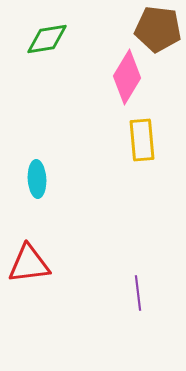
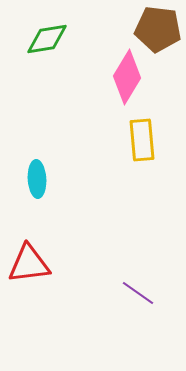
purple line: rotated 48 degrees counterclockwise
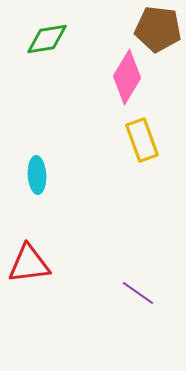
yellow rectangle: rotated 15 degrees counterclockwise
cyan ellipse: moved 4 px up
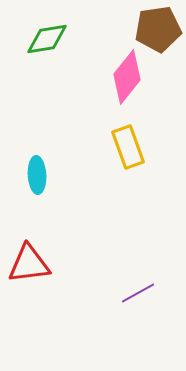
brown pentagon: rotated 15 degrees counterclockwise
pink diamond: rotated 8 degrees clockwise
yellow rectangle: moved 14 px left, 7 px down
purple line: rotated 64 degrees counterclockwise
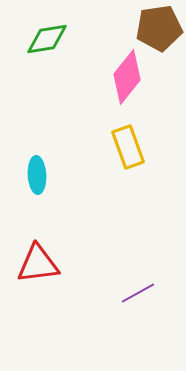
brown pentagon: moved 1 px right, 1 px up
red triangle: moved 9 px right
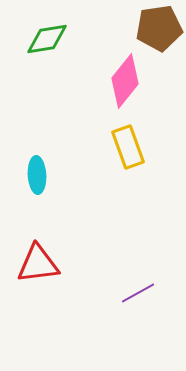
pink diamond: moved 2 px left, 4 px down
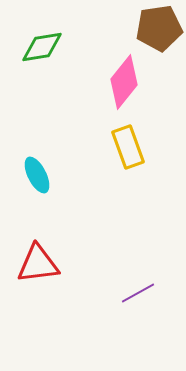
green diamond: moved 5 px left, 8 px down
pink diamond: moved 1 px left, 1 px down
cyan ellipse: rotated 24 degrees counterclockwise
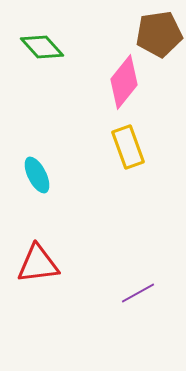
brown pentagon: moved 6 px down
green diamond: rotated 57 degrees clockwise
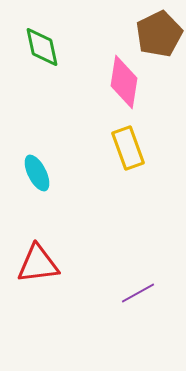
brown pentagon: rotated 18 degrees counterclockwise
green diamond: rotated 30 degrees clockwise
pink diamond: rotated 30 degrees counterclockwise
yellow rectangle: moved 1 px down
cyan ellipse: moved 2 px up
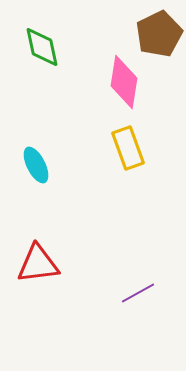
cyan ellipse: moved 1 px left, 8 px up
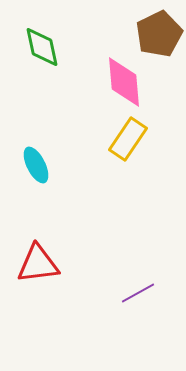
pink diamond: rotated 14 degrees counterclockwise
yellow rectangle: moved 9 px up; rotated 54 degrees clockwise
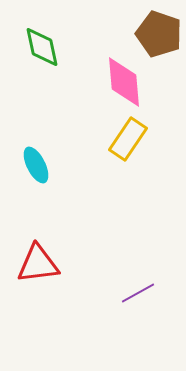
brown pentagon: rotated 27 degrees counterclockwise
